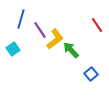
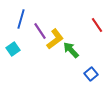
purple line: moved 1 px down
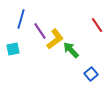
cyan square: rotated 24 degrees clockwise
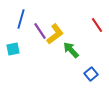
yellow L-shape: moved 5 px up
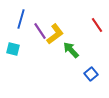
cyan square: rotated 24 degrees clockwise
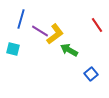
purple line: rotated 24 degrees counterclockwise
green arrow: moved 2 px left; rotated 18 degrees counterclockwise
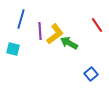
purple line: rotated 54 degrees clockwise
green arrow: moved 7 px up
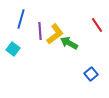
cyan square: rotated 24 degrees clockwise
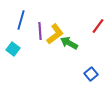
blue line: moved 1 px down
red line: moved 1 px right, 1 px down; rotated 70 degrees clockwise
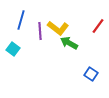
yellow L-shape: moved 3 px right, 6 px up; rotated 75 degrees clockwise
blue square: rotated 16 degrees counterclockwise
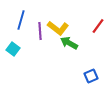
blue square: moved 2 px down; rotated 32 degrees clockwise
